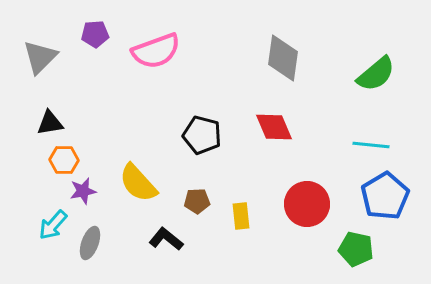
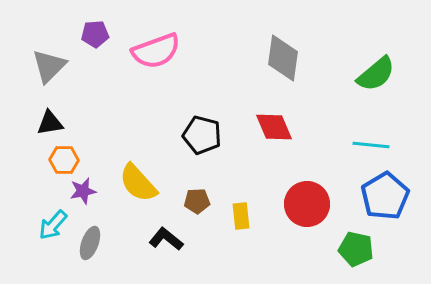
gray triangle: moved 9 px right, 9 px down
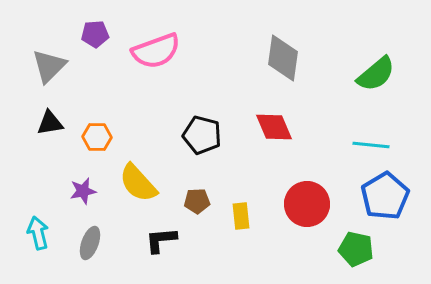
orange hexagon: moved 33 px right, 23 px up
cyan arrow: moved 15 px left, 8 px down; rotated 124 degrees clockwise
black L-shape: moved 5 px left, 1 px down; rotated 44 degrees counterclockwise
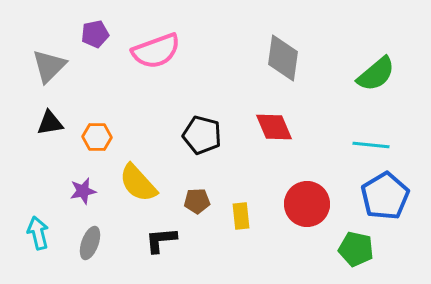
purple pentagon: rotated 8 degrees counterclockwise
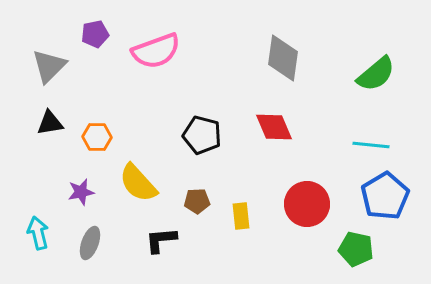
purple star: moved 2 px left, 1 px down
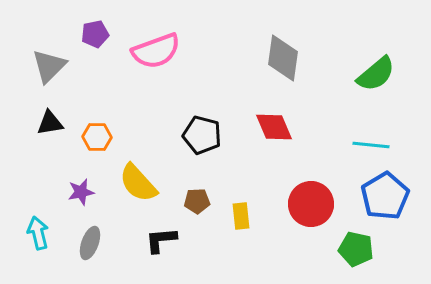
red circle: moved 4 px right
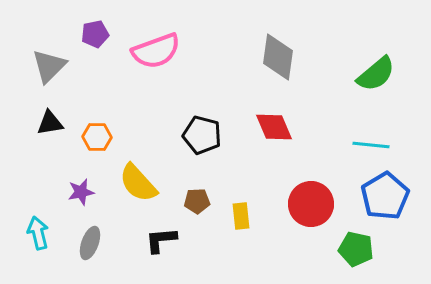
gray diamond: moved 5 px left, 1 px up
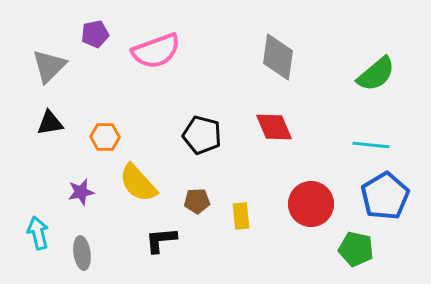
orange hexagon: moved 8 px right
gray ellipse: moved 8 px left, 10 px down; rotated 28 degrees counterclockwise
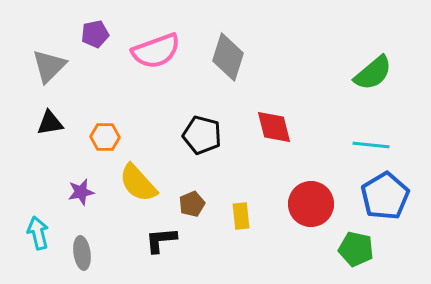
gray diamond: moved 50 px left; rotated 9 degrees clockwise
green semicircle: moved 3 px left, 1 px up
red diamond: rotated 9 degrees clockwise
brown pentagon: moved 5 px left, 3 px down; rotated 20 degrees counterclockwise
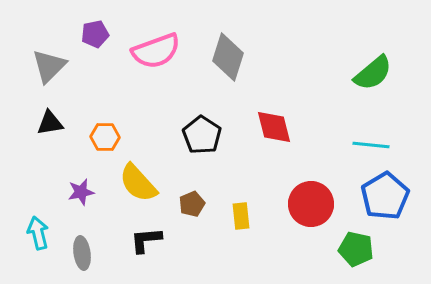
black pentagon: rotated 18 degrees clockwise
black L-shape: moved 15 px left
